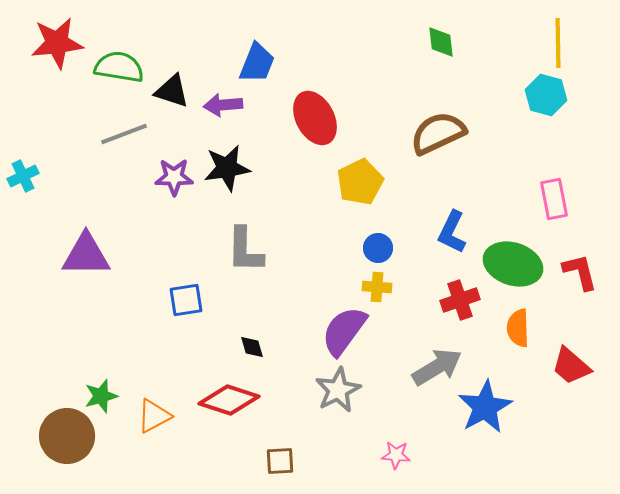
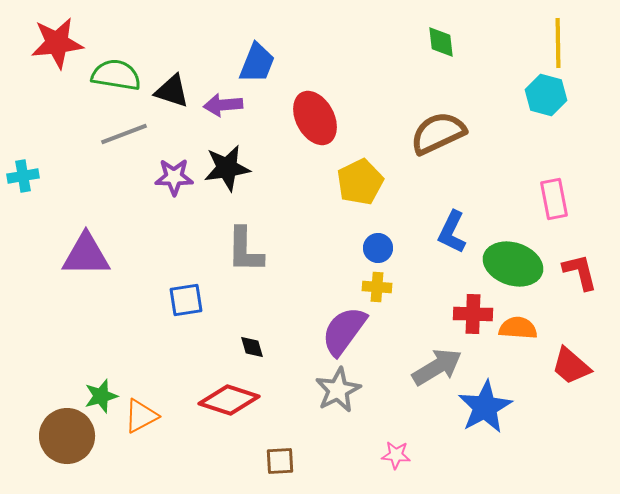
green semicircle: moved 3 px left, 8 px down
cyan cross: rotated 16 degrees clockwise
red cross: moved 13 px right, 14 px down; rotated 21 degrees clockwise
orange semicircle: rotated 96 degrees clockwise
orange triangle: moved 13 px left
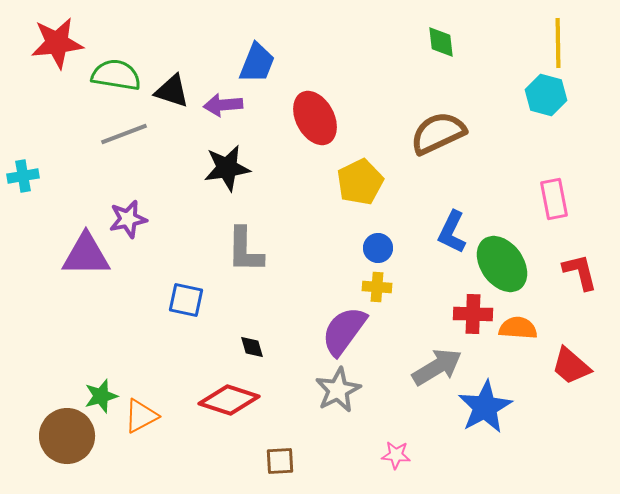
purple star: moved 46 px left, 42 px down; rotated 12 degrees counterclockwise
green ellipse: moved 11 px left; rotated 36 degrees clockwise
blue square: rotated 21 degrees clockwise
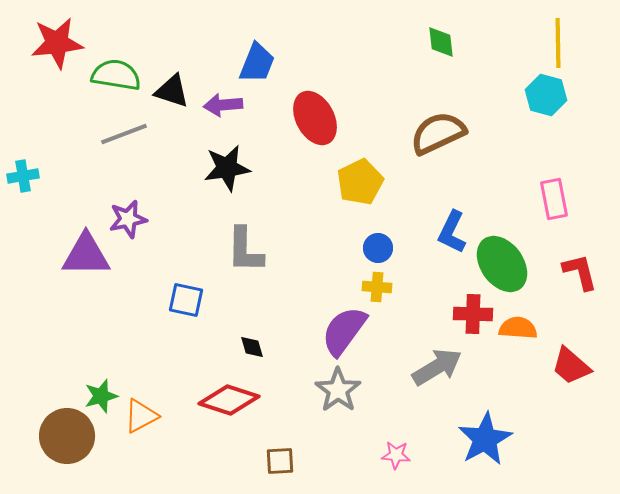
gray star: rotated 9 degrees counterclockwise
blue star: moved 32 px down
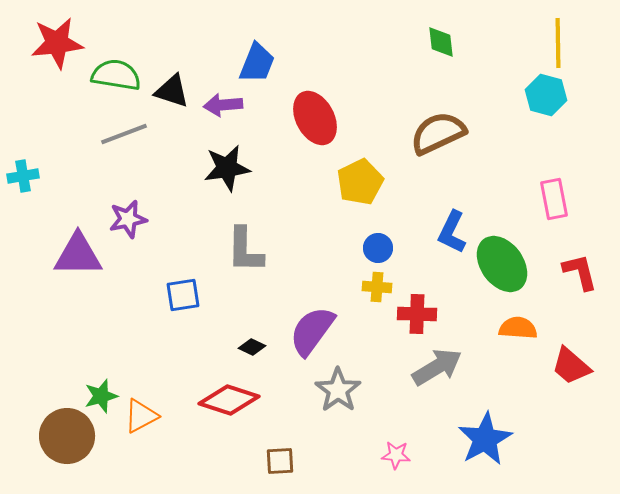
purple triangle: moved 8 px left
blue square: moved 3 px left, 5 px up; rotated 21 degrees counterclockwise
red cross: moved 56 px left
purple semicircle: moved 32 px left
black diamond: rotated 48 degrees counterclockwise
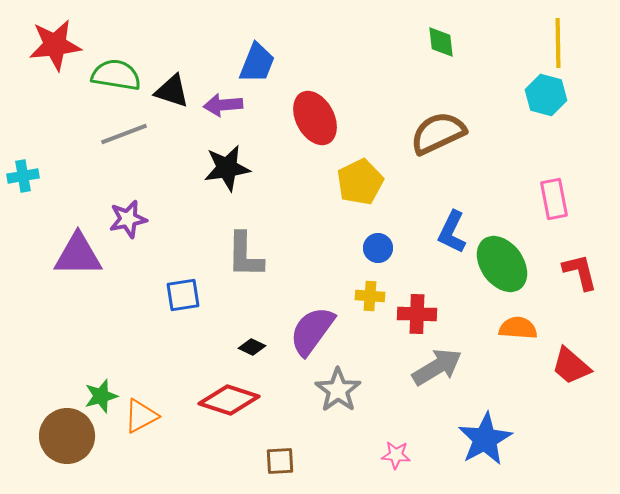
red star: moved 2 px left, 2 px down
gray L-shape: moved 5 px down
yellow cross: moved 7 px left, 9 px down
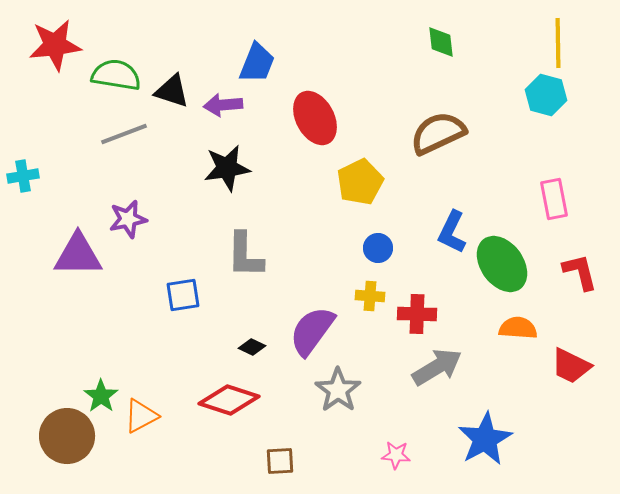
red trapezoid: rotated 15 degrees counterclockwise
green star: rotated 20 degrees counterclockwise
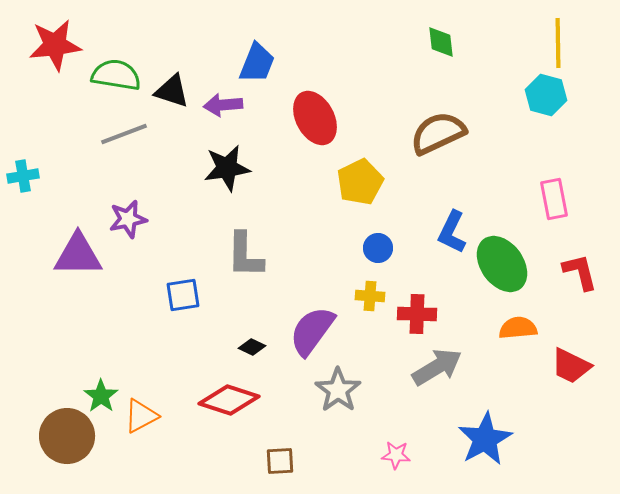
orange semicircle: rotated 9 degrees counterclockwise
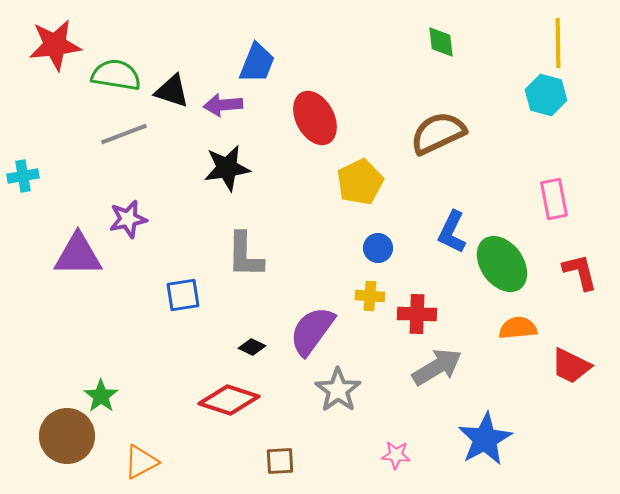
orange triangle: moved 46 px down
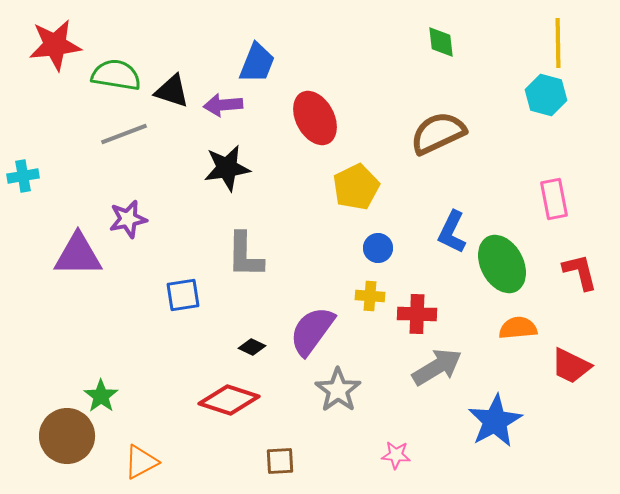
yellow pentagon: moved 4 px left, 5 px down
green ellipse: rotated 8 degrees clockwise
blue star: moved 10 px right, 18 px up
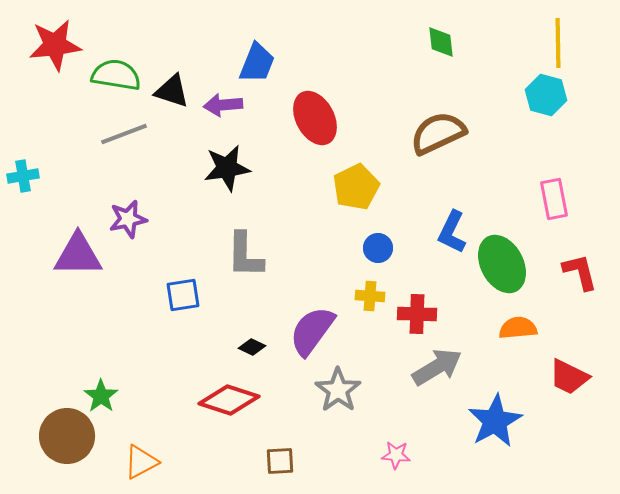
red trapezoid: moved 2 px left, 11 px down
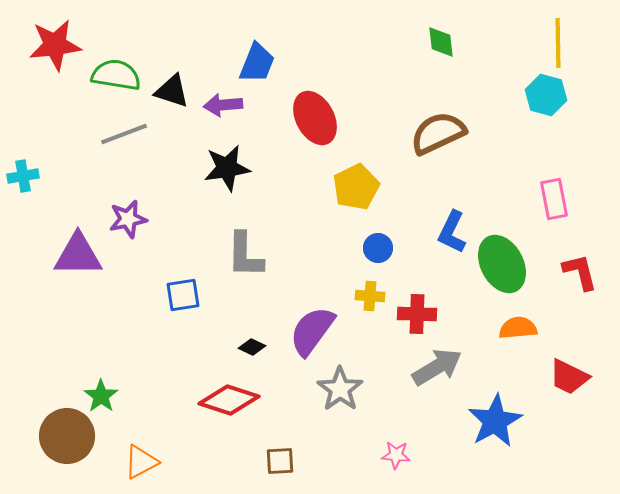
gray star: moved 2 px right, 1 px up
